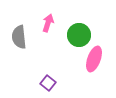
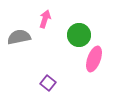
pink arrow: moved 3 px left, 4 px up
gray semicircle: rotated 85 degrees clockwise
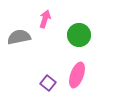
pink ellipse: moved 17 px left, 16 px down
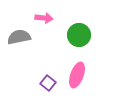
pink arrow: moved 1 px left, 1 px up; rotated 78 degrees clockwise
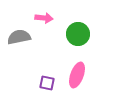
green circle: moved 1 px left, 1 px up
purple square: moved 1 px left; rotated 28 degrees counterclockwise
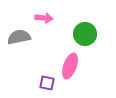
green circle: moved 7 px right
pink ellipse: moved 7 px left, 9 px up
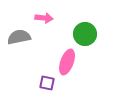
pink ellipse: moved 3 px left, 4 px up
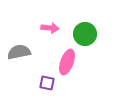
pink arrow: moved 6 px right, 10 px down
gray semicircle: moved 15 px down
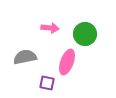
gray semicircle: moved 6 px right, 5 px down
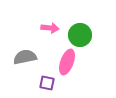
green circle: moved 5 px left, 1 px down
